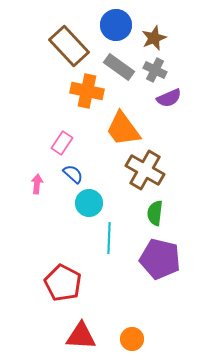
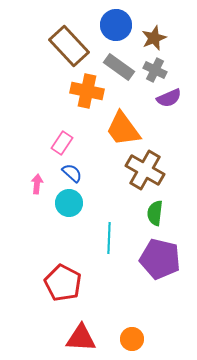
blue semicircle: moved 1 px left, 1 px up
cyan circle: moved 20 px left
red triangle: moved 2 px down
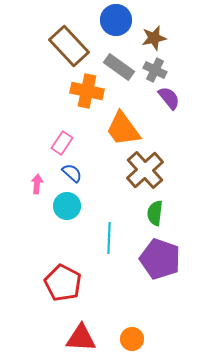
blue circle: moved 5 px up
brown star: rotated 10 degrees clockwise
purple semicircle: rotated 105 degrees counterclockwise
brown cross: rotated 18 degrees clockwise
cyan circle: moved 2 px left, 3 px down
purple pentagon: rotated 6 degrees clockwise
